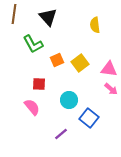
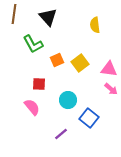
cyan circle: moved 1 px left
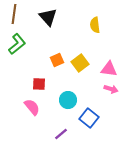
green L-shape: moved 16 px left; rotated 100 degrees counterclockwise
pink arrow: rotated 24 degrees counterclockwise
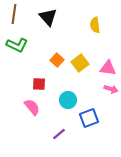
green L-shape: moved 1 px down; rotated 65 degrees clockwise
orange square: rotated 24 degrees counterclockwise
pink triangle: moved 1 px left, 1 px up
blue square: rotated 30 degrees clockwise
purple line: moved 2 px left
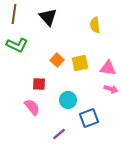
yellow square: rotated 24 degrees clockwise
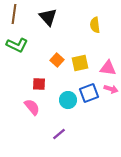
blue square: moved 25 px up
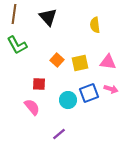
green L-shape: rotated 35 degrees clockwise
pink triangle: moved 6 px up
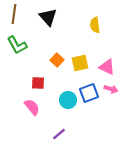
pink triangle: moved 1 px left, 5 px down; rotated 18 degrees clockwise
red square: moved 1 px left, 1 px up
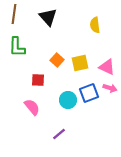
green L-shape: moved 2 px down; rotated 30 degrees clockwise
red square: moved 3 px up
pink arrow: moved 1 px left, 1 px up
